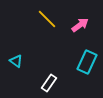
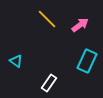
cyan rectangle: moved 1 px up
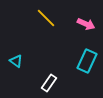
yellow line: moved 1 px left, 1 px up
pink arrow: moved 6 px right, 1 px up; rotated 60 degrees clockwise
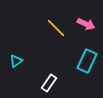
yellow line: moved 10 px right, 10 px down
cyan triangle: rotated 48 degrees clockwise
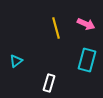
yellow line: rotated 30 degrees clockwise
cyan rectangle: moved 1 px up; rotated 10 degrees counterclockwise
white rectangle: rotated 18 degrees counterclockwise
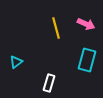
cyan triangle: moved 1 px down
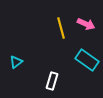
yellow line: moved 5 px right
cyan rectangle: rotated 70 degrees counterclockwise
white rectangle: moved 3 px right, 2 px up
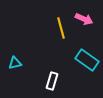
pink arrow: moved 2 px left, 5 px up
cyan triangle: moved 1 px left, 1 px down; rotated 24 degrees clockwise
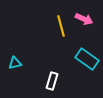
yellow line: moved 2 px up
cyan rectangle: moved 1 px up
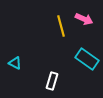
cyan triangle: rotated 40 degrees clockwise
